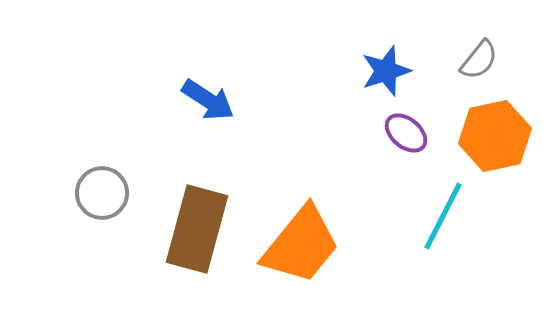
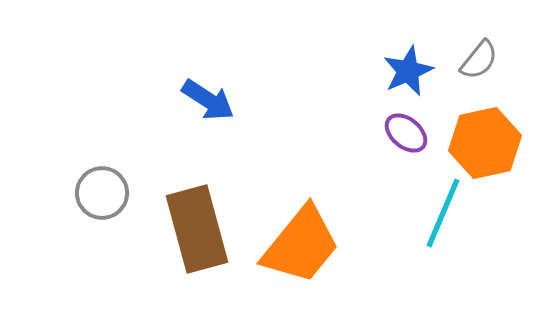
blue star: moved 22 px right; rotated 6 degrees counterclockwise
orange hexagon: moved 10 px left, 7 px down
cyan line: moved 3 px up; rotated 4 degrees counterclockwise
brown rectangle: rotated 30 degrees counterclockwise
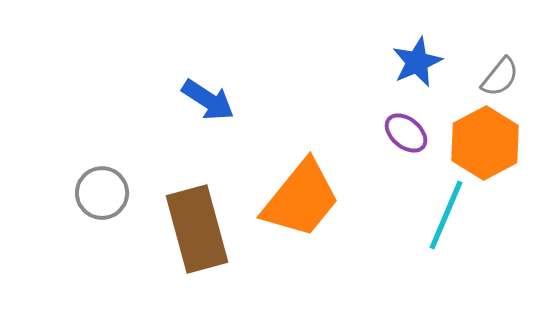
gray semicircle: moved 21 px right, 17 px down
blue star: moved 9 px right, 9 px up
orange hexagon: rotated 16 degrees counterclockwise
cyan line: moved 3 px right, 2 px down
orange trapezoid: moved 46 px up
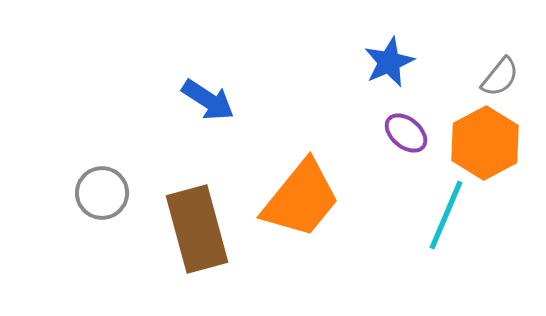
blue star: moved 28 px left
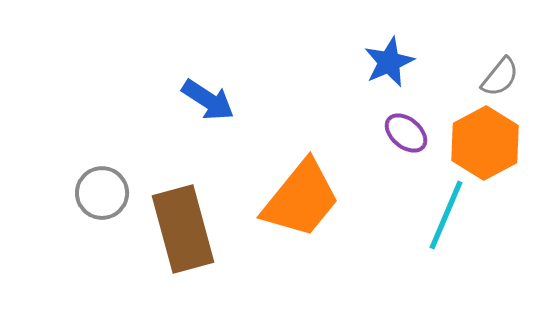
brown rectangle: moved 14 px left
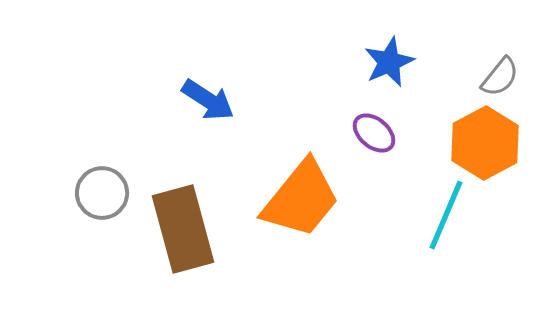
purple ellipse: moved 32 px left
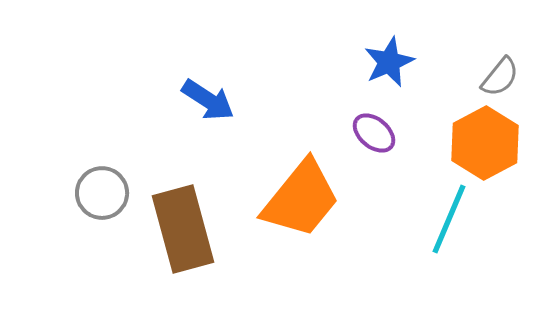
cyan line: moved 3 px right, 4 px down
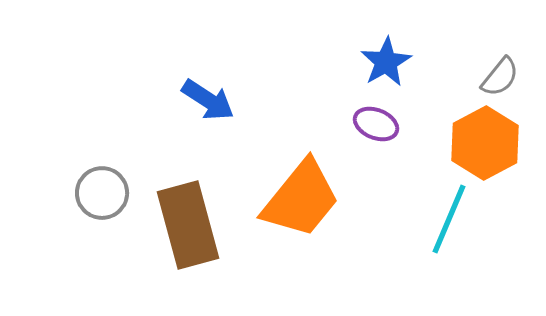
blue star: moved 3 px left; rotated 6 degrees counterclockwise
purple ellipse: moved 2 px right, 9 px up; rotated 18 degrees counterclockwise
brown rectangle: moved 5 px right, 4 px up
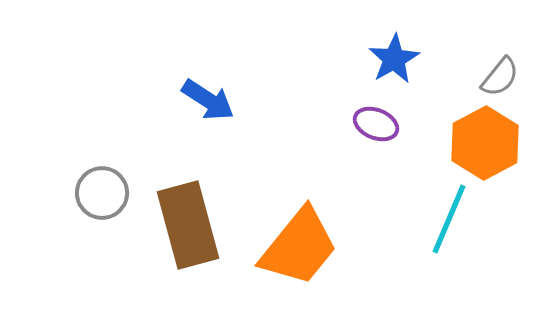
blue star: moved 8 px right, 3 px up
orange trapezoid: moved 2 px left, 48 px down
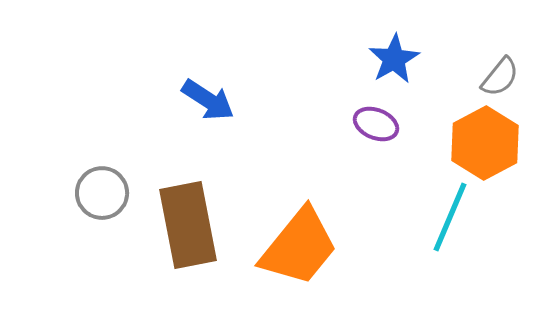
cyan line: moved 1 px right, 2 px up
brown rectangle: rotated 4 degrees clockwise
